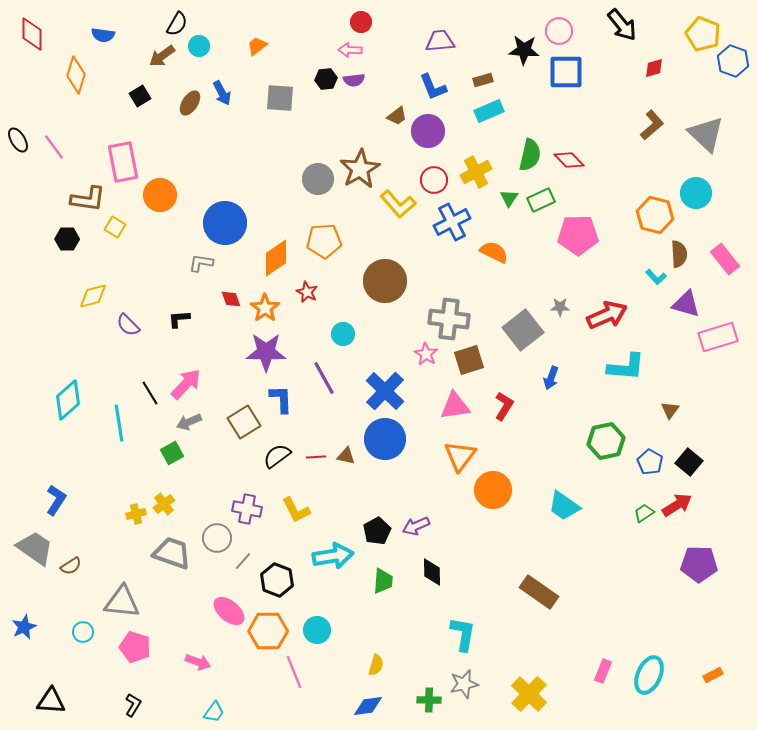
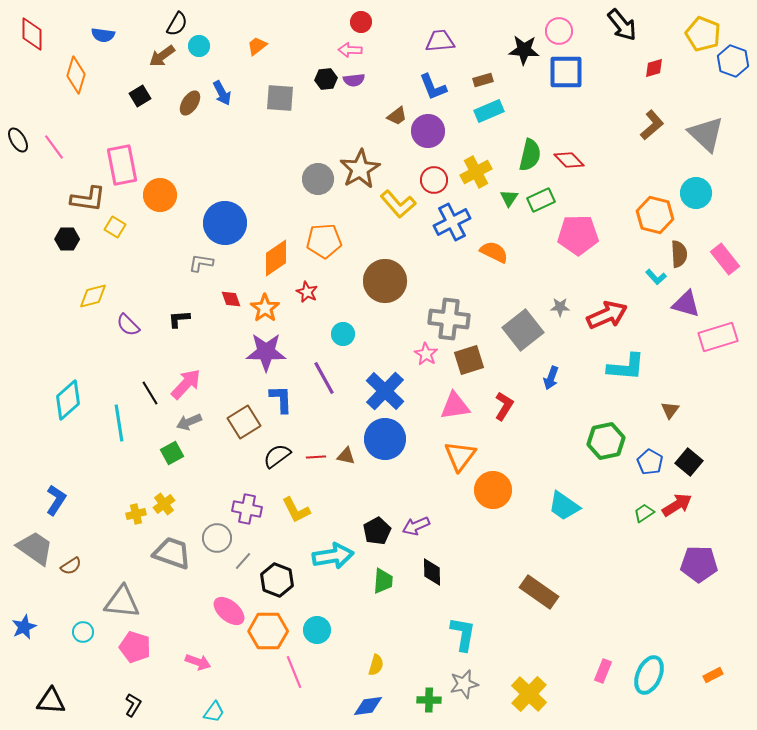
pink rectangle at (123, 162): moved 1 px left, 3 px down
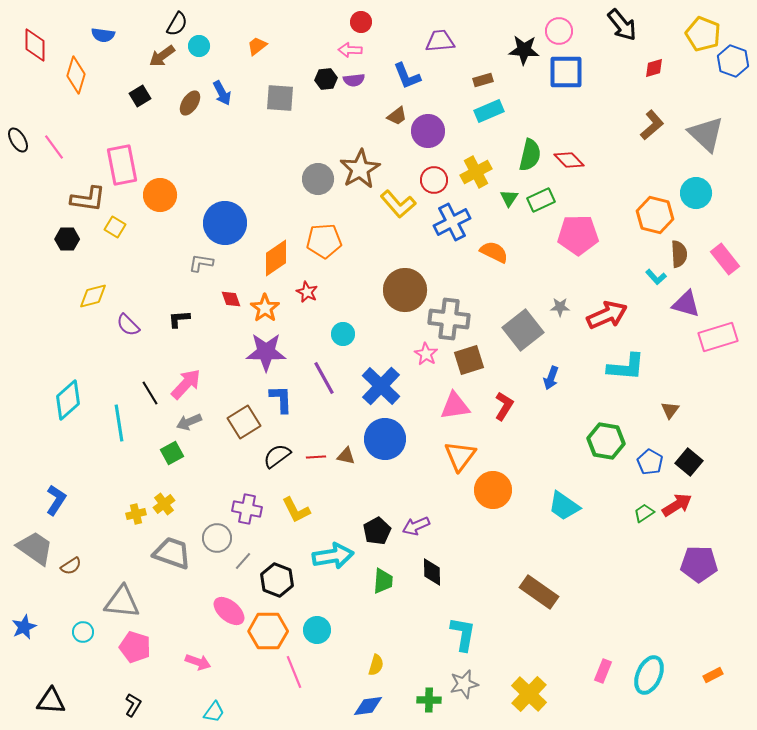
red diamond at (32, 34): moved 3 px right, 11 px down
blue L-shape at (433, 87): moved 26 px left, 11 px up
brown circle at (385, 281): moved 20 px right, 9 px down
blue cross at (385, 391): moved 4 px left, 5 px up
green hexagon at (606, 441): rotated 21 degrees clockwise
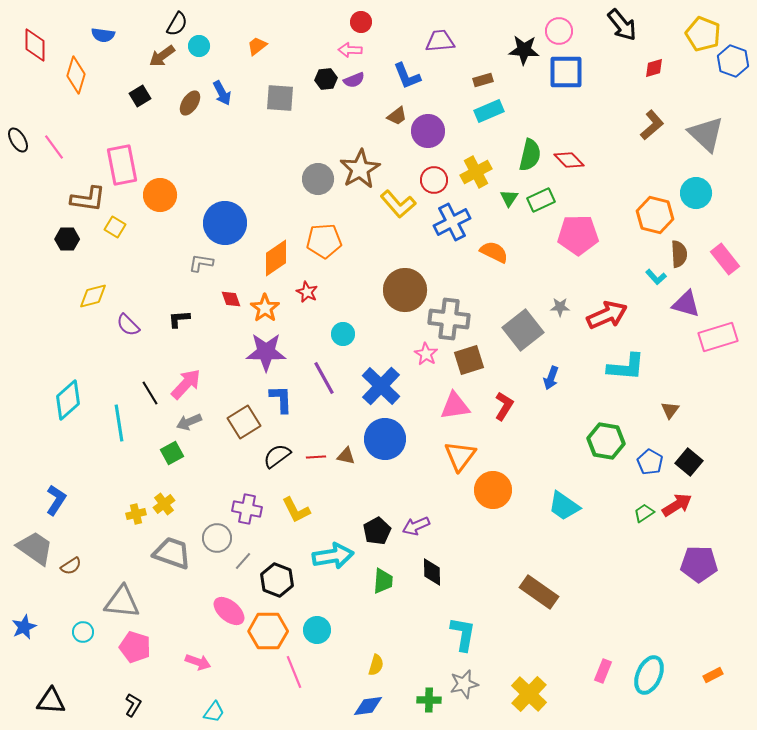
purple semicircle at (354, 80): rotated 15 degrees counterclockwise
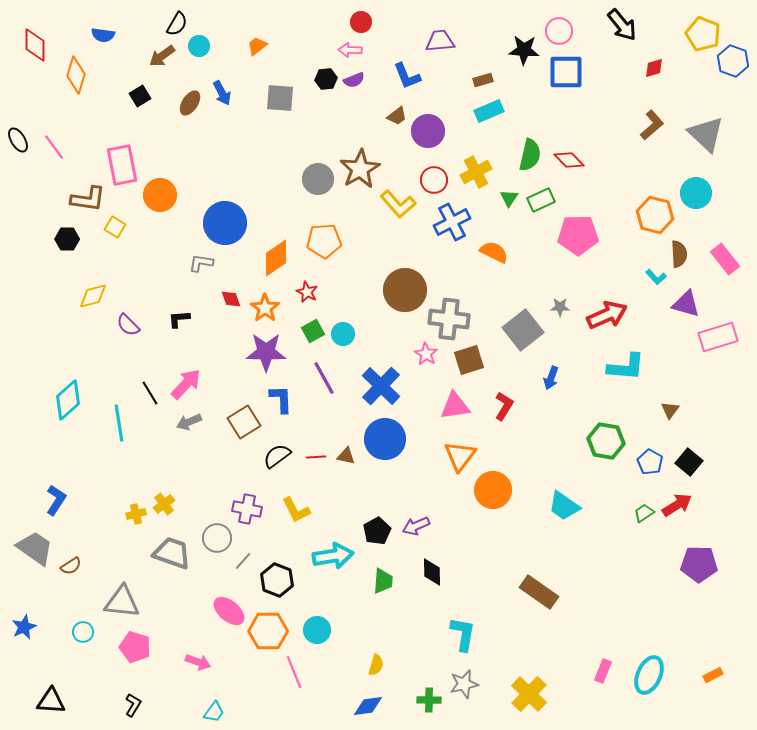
green square at (172, 453): moved 141 px right, 122 px up
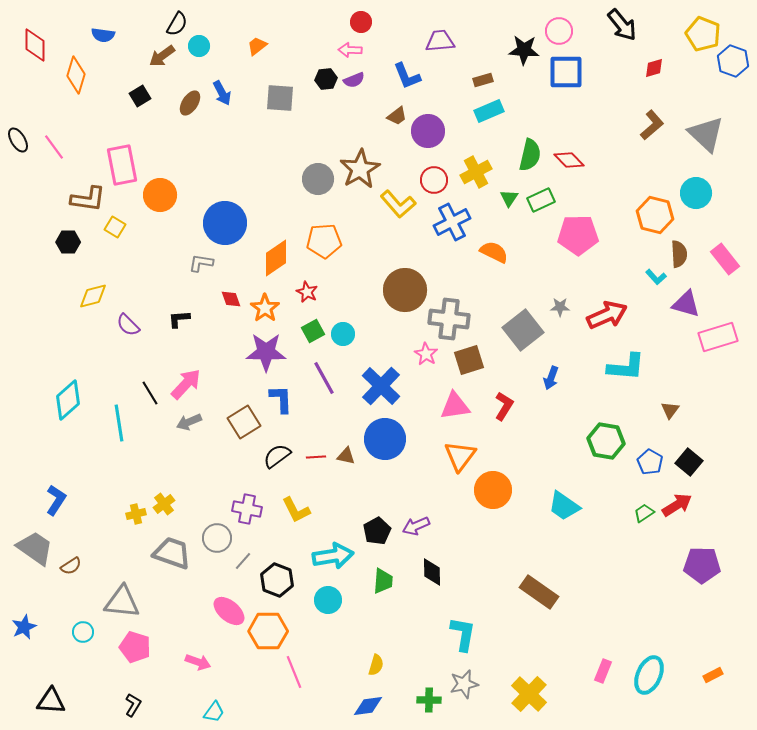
black hexagon at (67, 239): moved 1 px right, 3 px down
purple pentagon at (699, 564): moved 3 px right, 1 px down
cyan circle at (317, 630): moved 11 px right, 30 px up
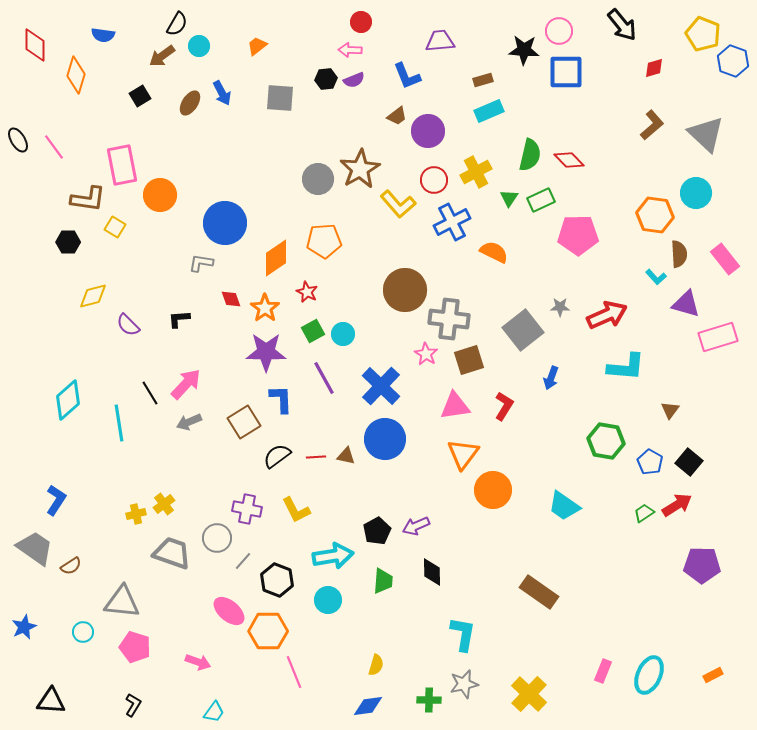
orange hexagon at (655, 215): rotated 6 degrees counterclockwise
orange triangle at (460, 456): moved 3 px right, 2 px up
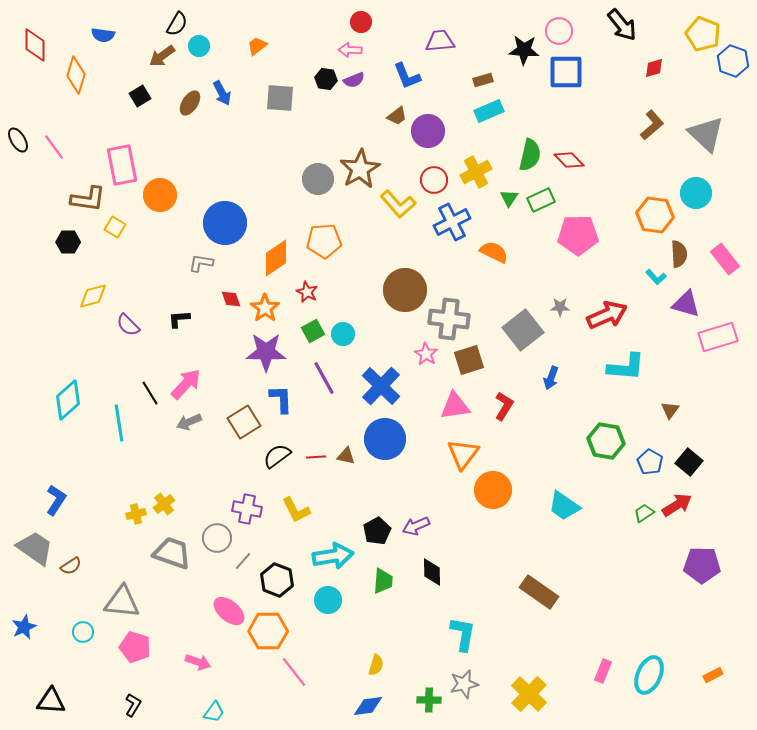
black hexagon at (326, 79): rotated 15 degrees clockwise
pink line at (294, 672): rotated 16 degrees counterclockwise
